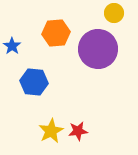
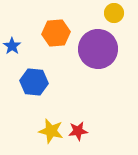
yellow star: rotated 30 degrees counterclockwise
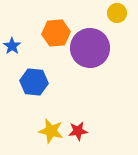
yellow circle: moved 3 px right
purple circle: moved 8 px left, 1 px up
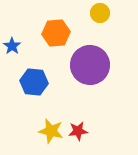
yellow circle: moved 17 px left
purple circle: moved 17 px down
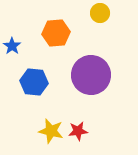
purple circle: moved 1 px right, 10 px down
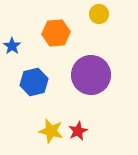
yellow circle: moved 1 px left, 1 px down
blue hexagon: rotated 20 degrees counterclockwise
red star: rotated 18 degrees counterclockwise
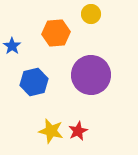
yellow circle: moved 8 px left
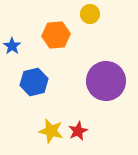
yellow circle: moved 1 px left
orange hexagon: moved 2 px down
purple circle: moved 15 px right, 6 px down
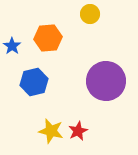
orange hexagon: moved 8 px left, 3 px down
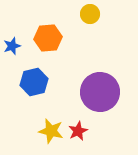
blue star: rotated 18 degrees clockwise
purple circle: moved 6 px left, 11 px down
